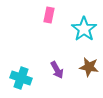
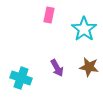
purple arrow: moved 2 px up
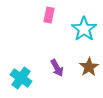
brown star: rotated 30 degrees clockwise
cyan cross: rotated 15 degrees clockwise
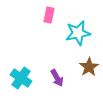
cyan star: moved 6 px left, 4 px down; rotated 25 degrees clockwise
purple arrow: moved 10 px down
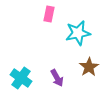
pink rectangle: moved 1 px up
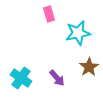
pink rectangle: rotated 28 degrees counterclockwise
purple arrow: rotated 12 degrees counterclockwise
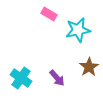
pink rectangle: rotated 42 degrees counterclockwise
cyan star: moved 3 px up
